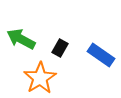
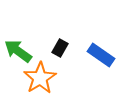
green arrow: moved 3 px left, 12 px down; rotated 8 degrees clockwise
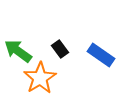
black rectangle: moved 1 px down; rotated 66 degrees counterclockwise
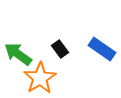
green arrow: moved 3 px down
blue rectangle: moved 1 px right, 6 px up
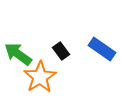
black rectangle: moved 1 px right, 2 px down
orange star: moved 1 px up
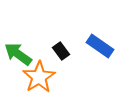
blue rectangle: moved 2 px left, 3 px up
orange star: moved 1 px left
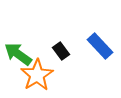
blue rectangle: rotated 12 degrees clockwise
orange star: moved 2 px left, 2 px up
